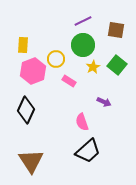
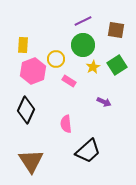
green square: rotated 18 degrees clockwise
pink semicircle: moved 16 px left, 2 px down; rotated 12 degrees clockwise
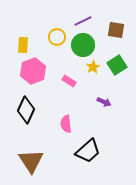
yellow circle: moved 1 px right, 22 px up
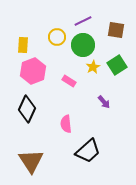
purple arrow: rotated 24 degrees clockwise
black diamond: moved 1 px right, 1 px up
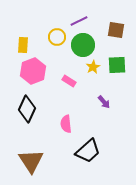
purple line: moved 4 px left
green square: rotated 30 degrees clockwise
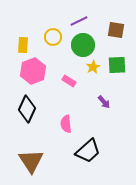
yellow circle: moved 4 px left
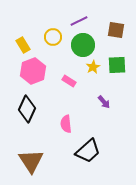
yellow rectangle: rotated 35 degrees counterclockwise
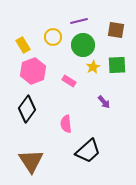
purple line: rotated 12 degrees clockwise
black diamond: rotated 12 degrees clockwise
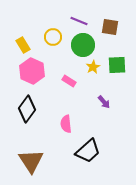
purple line: rotated 36 degrees clockwise
brown square: moved 6 px left, 3 px up
pink hexagon: moved 1 px left; rotated 15 degrees counterclockwise
